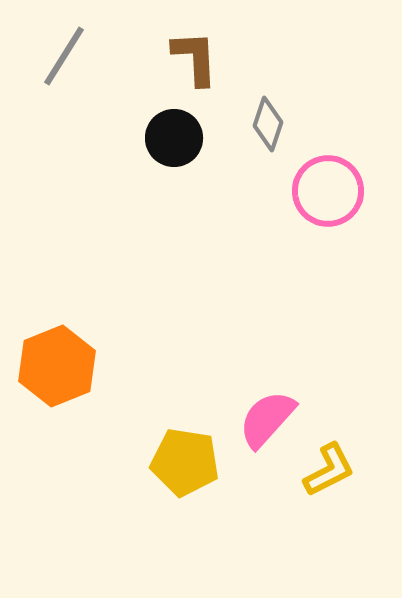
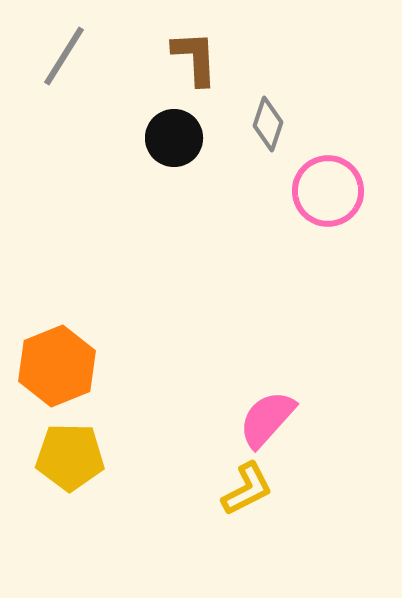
yellow pentagon: moved 115 px left, 5 px up; rotated 8 degrees counterclockwise
yellow L-shape: moved 82 px left, 19 px down
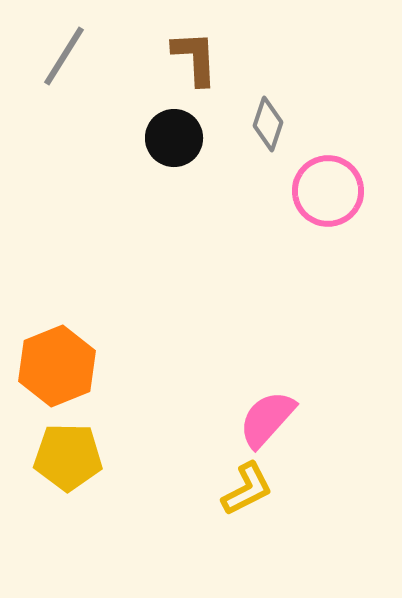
yellow pentagon: moved 2 px left
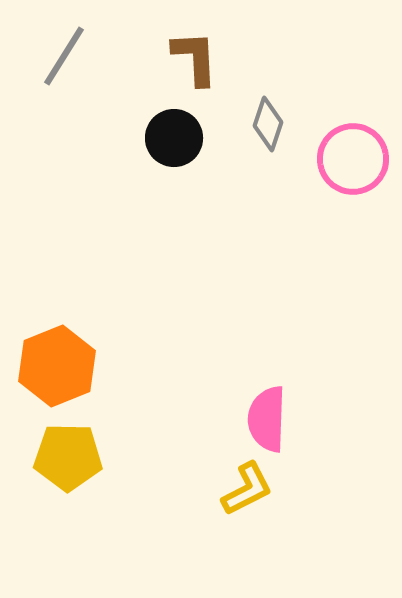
pink circle: moved 25 px right, 32 px up
pink semicircle: rotated 40 degrees counterclockwise
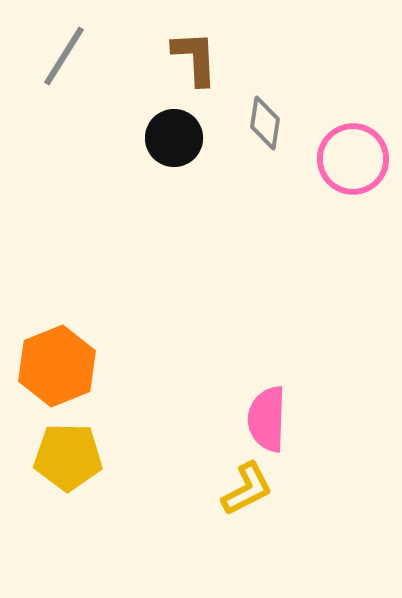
gray diamond: moved 3 px left, 1 px up; rotated 10 degrees counterclockwise
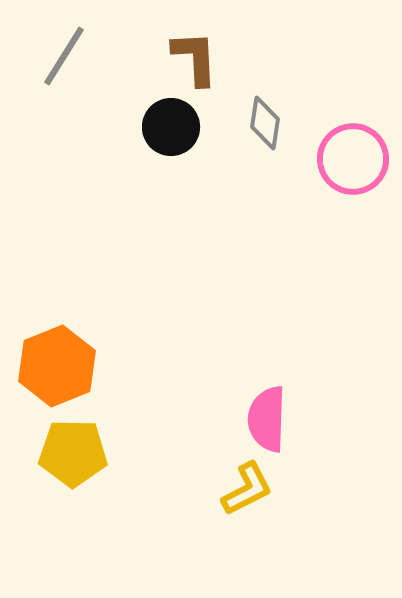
black circle: moved 3 px left, 11 px up
yellow pentagon: moved 5 px right, 4 px up
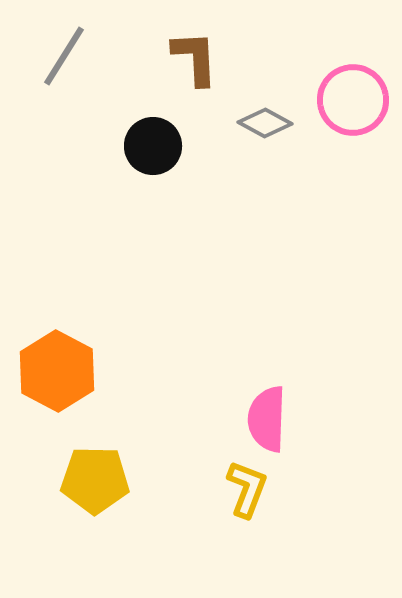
gray diamond: rotated 70 degrees counterclockwise
black circle: moved 18 px left, 19 px down
pink circle: moved 59 px up
orange hexagon: moved 5 px down; rotated 10 degrees counterclockwise
yellow pentagon: moved 22 px right, 27 px down
yellow L-shape: rotated 42 degrees counterclockwise
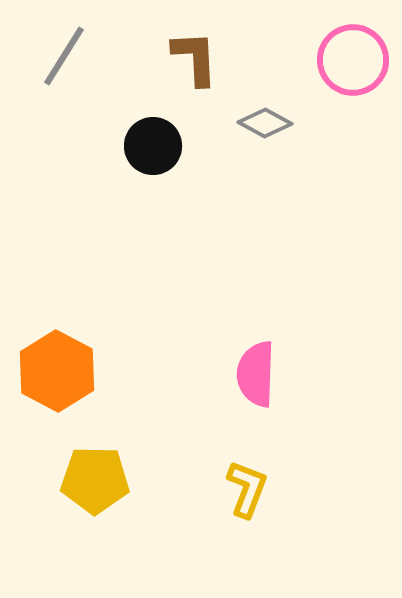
pink circle: moved 40 px up
pink semicircle: moved 11 px left, 45 px up
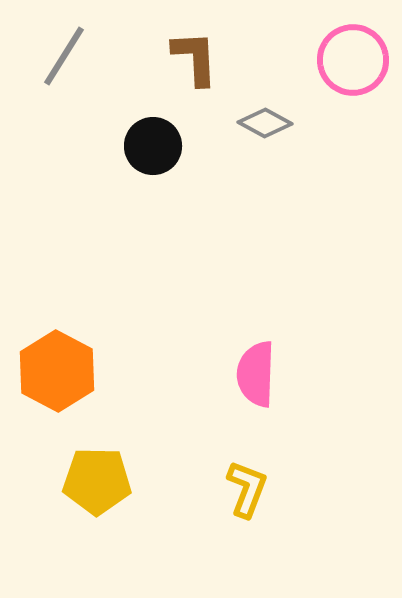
yellow pentagon: moved 2 px right, 1 px down
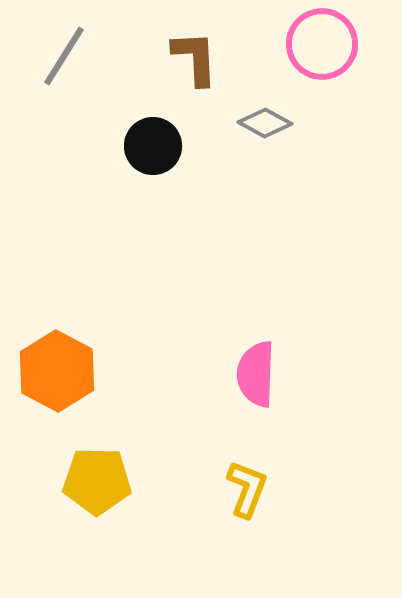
pink circle: moved 31 px left, 16 px up
